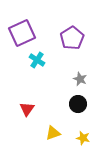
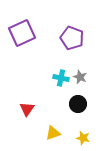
purple pentagon: rotated 20 degrees counterclockwise
cyan cross: moved 24 px right, 18 px down; rotated 21 degrees counterclockwise
gray star: moved 2 px up
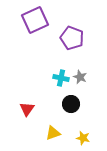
purple square: moved 13 px right, 13 px up
black circle: moved 7 px left
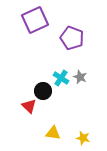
cyan cross: rotated 21 degrees clockwise
black circle: moved 28 px left, 13 px up
red triangle: moved 2 px right, 3 px up; rotated 21 degrees counterclockwise
yellow triangle: rotated 28 degrees clockwise
